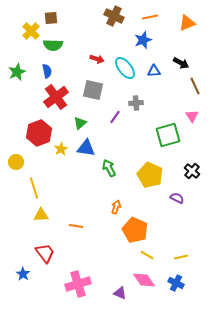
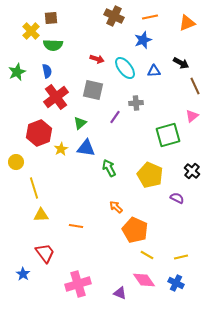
pink triangle at (192, 116): rotated 24 degrees clockwise
orange arrow at (116, 207): rotated 64 degrees counterclockwise
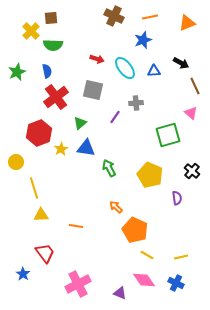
pink triangle at (192, 116): moved 1 px left, 3 px up; rotated 40 degrees counterclockwise
purple semicircle at (177, 198): rotated 56 degrees clockwise
pink cross at (78, 284): rotated 10 degrees counterclockwise
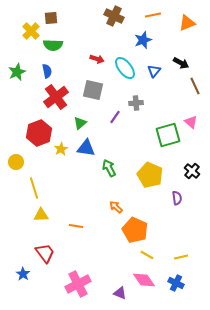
orange line at (150, 17): moved 3 px right, 2 px up
blue triangle at (154, 71): rotated 48 degrees counterclockwise
pink triangle at (191, 113): moved 9 px down
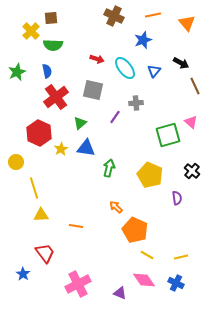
orange triangle at (187, 23): rotated 48 degrees counterclockwise
red hexagon at (39, 133): rotated 15 degrees counterclockwise
green arrow at (109, 168): rotated 42 degrees clockwise
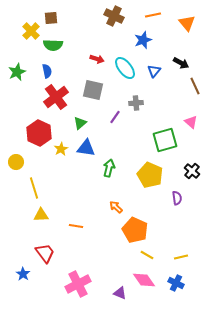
green square at (168, 135): moved 3 px left, 5 px down
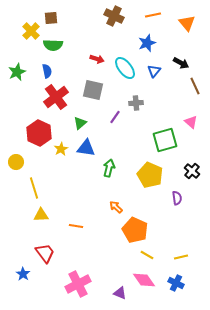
blue star at (143, 40): moved 4 px right, 3 px down
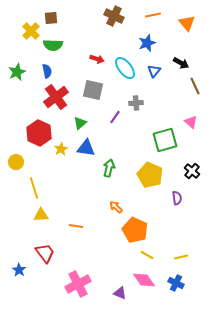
blue star at (23, 274): moved 4 px left, 4 px up
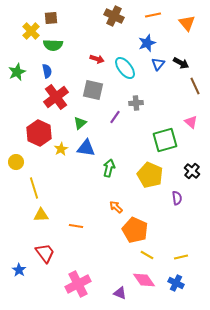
blue triangle at (154, 71): moved 4 px right, 7 px up
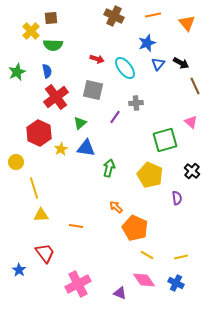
orange pentagon at (135, 230): moved 2 px up
